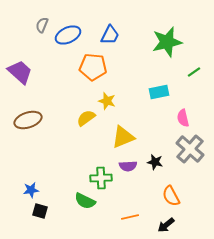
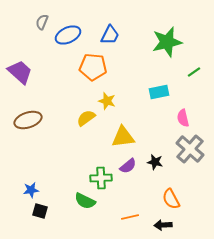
gray semicircle: moved 3 px up
yellow triangle: rotated 15 degrees clockwise
purple semicircle: rotated 36 degrees counterclockwise
orange semicircle: moved 3 px down
black arrow: moved 3 px left; rotated 36 degrees clockwise
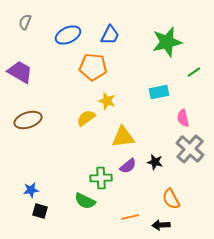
gray semicircle: moved 17 px left
purple trapezoid: rotated 12 degrees counterclockwise
black arrow: moved 2 px left
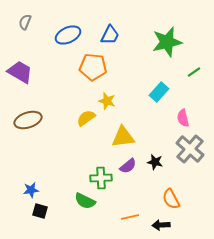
cyan rectangle: rotated 36 degrees counterclockwise
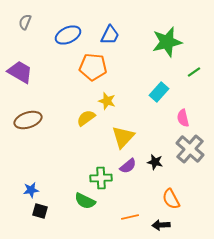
yellow triangle: rotated 40 degrees counterclockwise
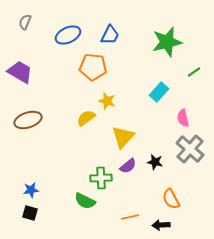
black square: moved 10 px left, 2 px down
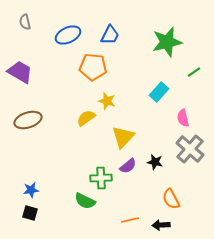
gray semicircle: rotated 35 degrees counterclockwise
orange line: moved 3 px down
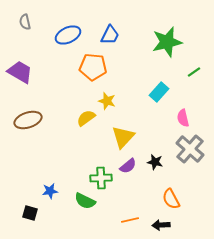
blue star: moved 19 px right, 1 px down
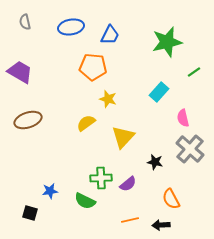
blue ellipse: moved 3 px right, 8 px up; rotated 15 degrees clockwise
yellow star: moved 1 px right, 2 px up
yellow semicircle: moved 5 px down
purple semicircle: moved 18 px down
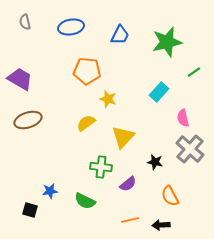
blue trapezoid: moved 10 px right
orange pentagon: moved 6 px left, 4 px down
purple trapezoid: moved 7 px down
green cross: moved 11 px up; rotated 10 degrees clockwise
orange semicircle: moved 1 px left, 3 px up
black square: moved 3 px up
